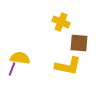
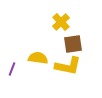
yellow cross: rotated 24 degrees clockwise
brown square: moved 6 px left, 1 px down; rotated 12 degrees counterclockwise
yellow semicircle: moved 18 px right
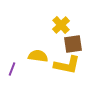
yellow cross: moved 3 px down
yellow semicircle: moved 2 px up
yellow L-shape: moved 1 px left, 1 px up
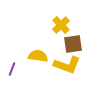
yellow L-shape: rotated 8 degrees clockwise
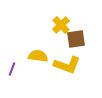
brown square: moved 3 px right, 5 px up
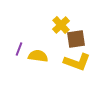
yellow L-shape: moved 10 px right, 3 px up
purple line: moved 7 px right, 20 px up
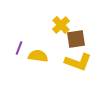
purple line: moved 1 px up
yellow L-shape: moved 1 px right
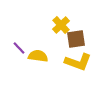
purple line: rotated 64 degrees counterclockwise
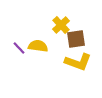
yellow semicircle: moved 10 px up
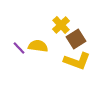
brown square: rotated 24 degrees counterclockwise
yellow L-shape: moved 1 px left, 1 px up
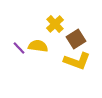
yellow cross: moved 6 px left, 1 px up
